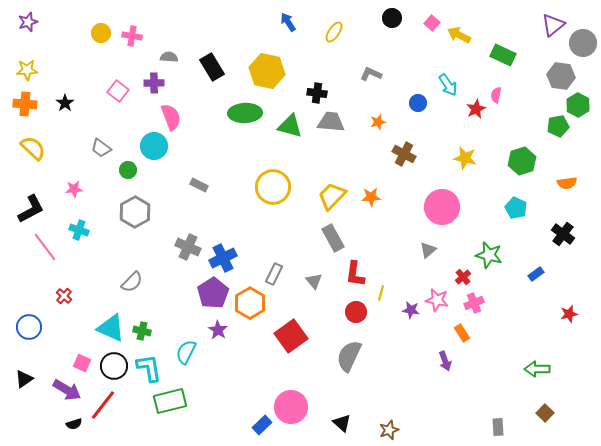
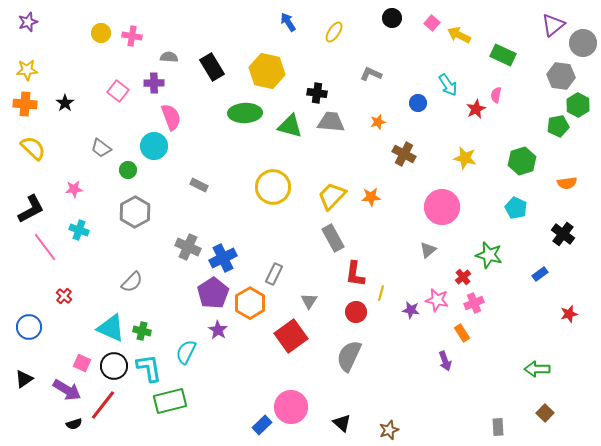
blue rectangle at (536, 274): moved 4 px right
gray triangle at (314, 281): moved 5 px left, 20 px down; rotated 12 degrees clockwise
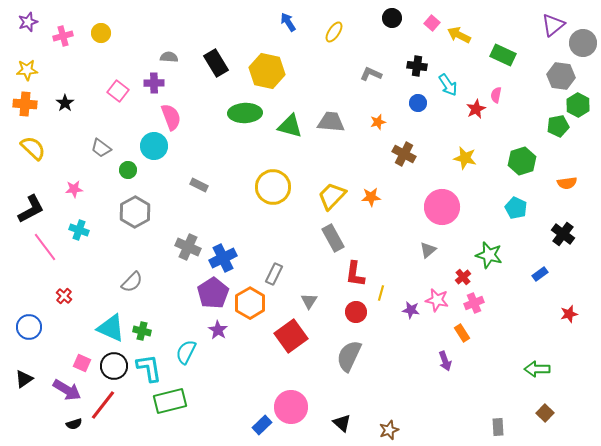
pink cross at (132, 36): moved 69 px left; rotated 24 degrees counterclockwise
black rectangle at (212, 67): moved 4 px right, 4 px up
black cross at (317, 93): moved 100 px right, 27 px up
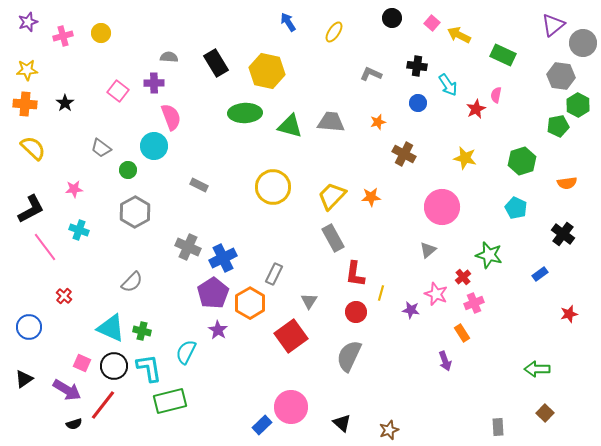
pink star at (437, 300): moved 1 px left, 6 px up; rotated 10 degrees clockwise
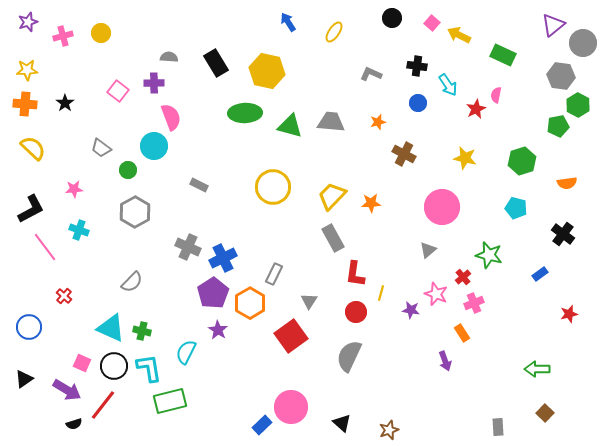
orange star at (371, 197): moved 6 px down
cyan pentagon at (516, 208): rotated 10 degrees counterclockwise
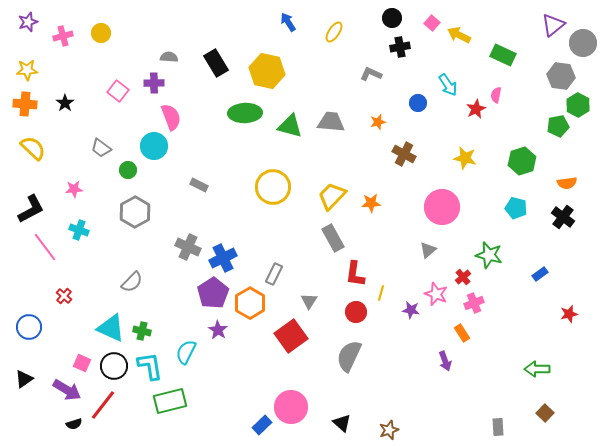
black cross at (417, 66): moved 17 px left, 19 px up; rotated 18 degrees counterclockwise
black cross at (563, 234): moved 17 px up
cyan L-shape at (149, 368): moved 1 px right, 2 px up
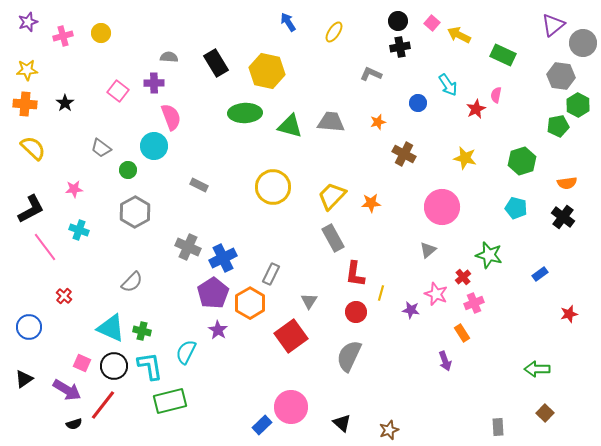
black circle at (392, 18): moved 6 px right, 3 px down
gray rectangle at (274, 274): moved 3 px left
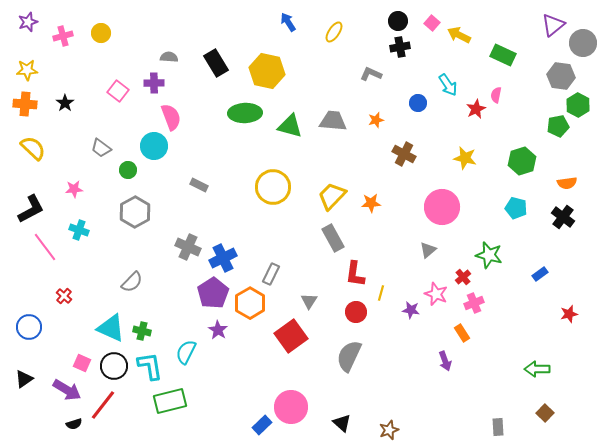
gray trapezoid at (331, 122): moved 2 px right, 1 px up
orange star at (378, 122): moved 2 px left, 2 px up
